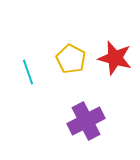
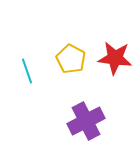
red star: rotated 8 degrees counterclockwise
cyan line: moved 1 px left, 1 px up
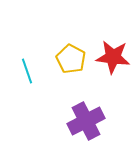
red star: moved 2 px left, 1 px up
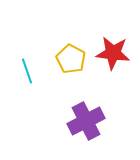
red star: moved 4 px up
